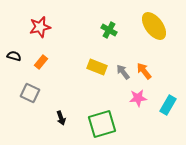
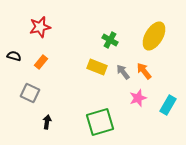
yellow ellipse: moved 10 px down; rotated 68 degrees clockwise
green cross: moved 1 px right, 10 px down
pink star: rotated 12 degrees counterclockwise
black arrow: moved 14 px left, 4 px down; rotated 152 degrees counterclockwise
green square: moved 2 px left, 2 px up
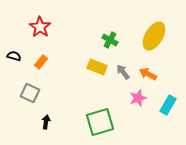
red star: rotated 25 degrees counterclockwise
orange arrow: moved 4 px right, 3 px down; rotated 24 degrees counterclockwise
black arrow: moved 1 px left
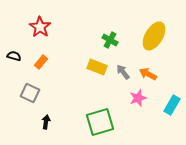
cyan rectangle: moved 4 px right
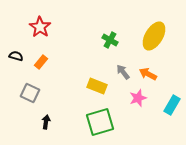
black semicircle: moved 2 px right
yellow rectangle: moved 19 px down
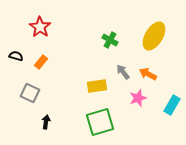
yellow rectangle: rotated 30 degrees counterclockwise
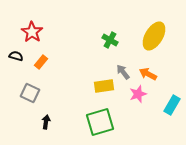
red star: moved 8 px left, 5 px down
yellow rectangle: moved 7 px right
pink star: moved 4 px up
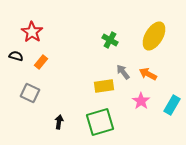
pink star: moved 3 px right, 7 px down; rotated 18 degrees counterclockwise
black arrow: moved 13 px right
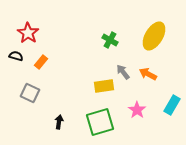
red star: moved 4 px left, 1 px down
pink star: moved 4 px left, 9 px down
